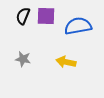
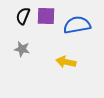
blue semicircle: moved 1 px left, 1 px up
gray star: moved 1 px left, 10 px up
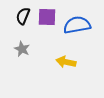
purple square: moved 1 px right, 1 px down
gray star: rotated 14 degrees clockwise
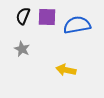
yellow arrow: moved 8 px down
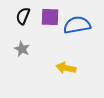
purple square: moved 3 px right
yellow arrow: moved 2 px up
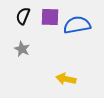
yellow arrow: moved 11 px down
